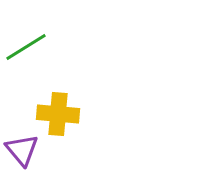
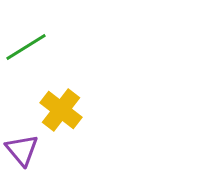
yellow cross: moved 3 px right, 4 px up; rotated 33 degrees clockwise
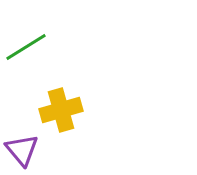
yellow cross: rotated 36 degrees clockwise
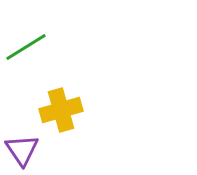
purple triangle: rotated 6 degrees clockwise
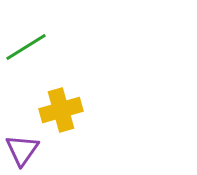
purple triangle: rotated 9 degrees clockwise
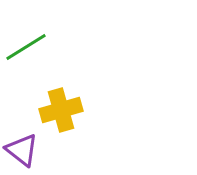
purple triangle: rotated 27 degrees counterclockwise
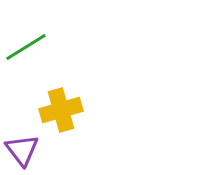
purple triangle: rotated 15 degrees clockwise
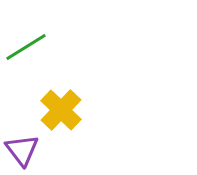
yellow cross: rotated 30 degrees counterclockwise
